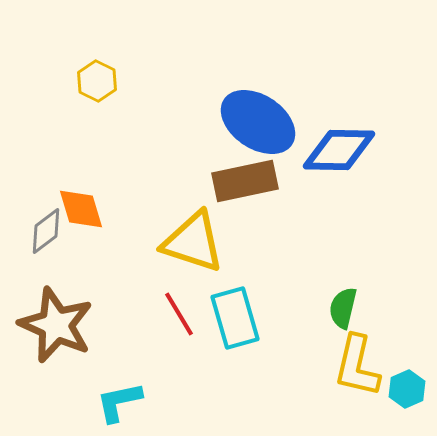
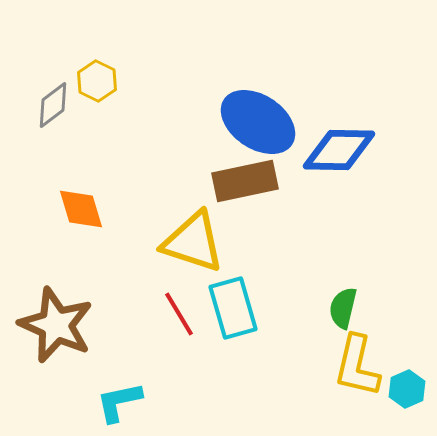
gray diamond: moved 7 px right, 126 px up
cyan rectangle: moved 2 px left, 10 px up
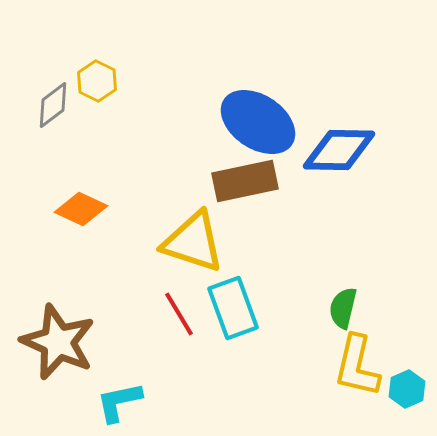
orange diamond: rotated 48 degrees counterclockwise
cyan rectangle: rotated 4 degrees counterclockwise
brown star: moved 2 px right, 17 px down
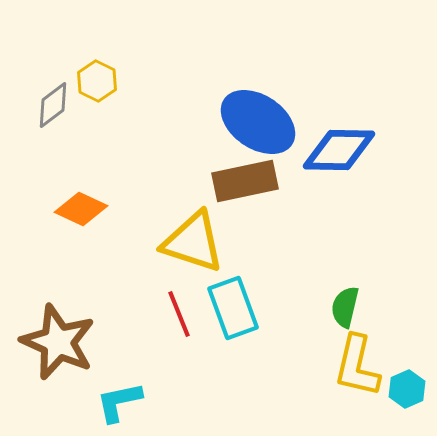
green semicircle: moved 2 px right, 1 px up
red line: rotated 9 degrees clockwise
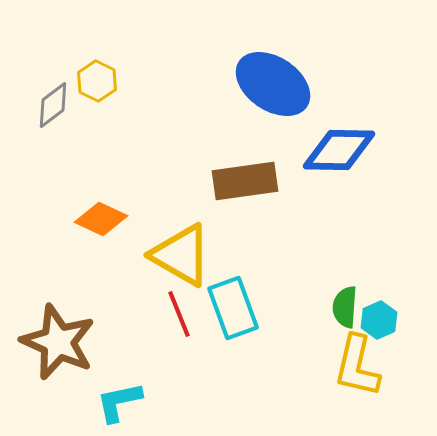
blue ellipse: moved 15 px right, 38 px up
brown rectangle: rotated 4 degrees clockwise
orange diamond: moved 20 px right, 10 px down
yellow triangle: moved 12 px left, 13 px down; rotated 12 degrees clockwise
green semicircle: rotated 9 degrees counterclockwise
cyan hexagon: moved 28 px left, 69 px up
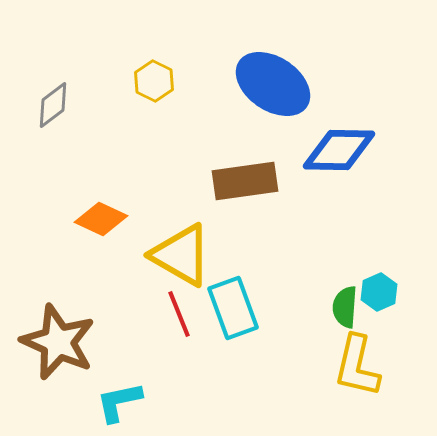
yellow hexagon: moved 57 px right
cyan hexagon: moved 28 px up
